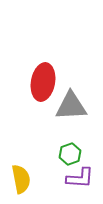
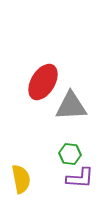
red ellipse: rotated 21 degrees clockwise
green hexagon: rotated 25 degrees clockwise
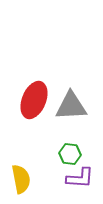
red ellipse: moved 9 px left, 18 px down; rotated 9 degrees counterclockwise
